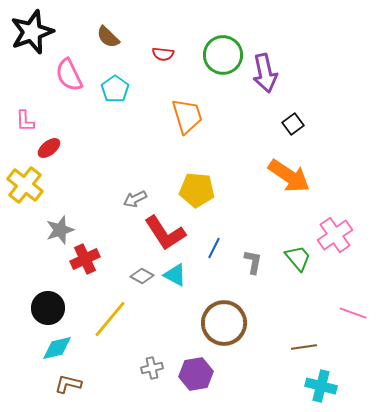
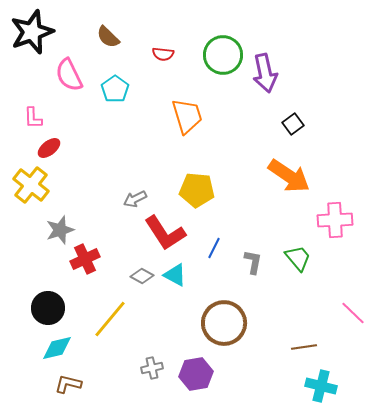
pink L-shape: moved 8 px right, 3 px up
yellow cross: moved 6 px right
pink cross: moved 15 px up; rotated 32 degrees clockwise
pink line: rotated 24 degrees clockwise
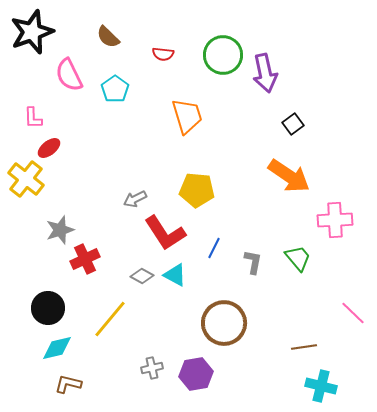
yellow cross: moved 5 px left, 6 px up
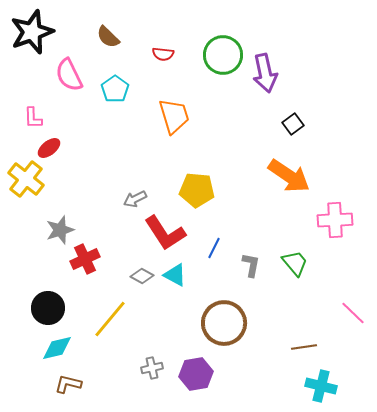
orange trapezoid: moved 13 px left
green trapezoid: moved 3 px left, 5 px down
gray L-shape: moved 2 px left, 3 px down
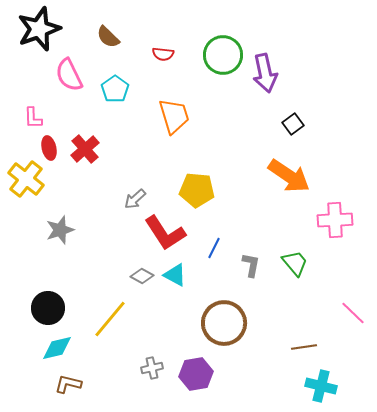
black star: moved 7 px right, 3 px up
red ellipse: rotated 65 degrees counterclockwise
gray arrow: rotated 15 degrees counterclockwise
red cross: moved 110 px up; rotated 16 degrees counterclockwise
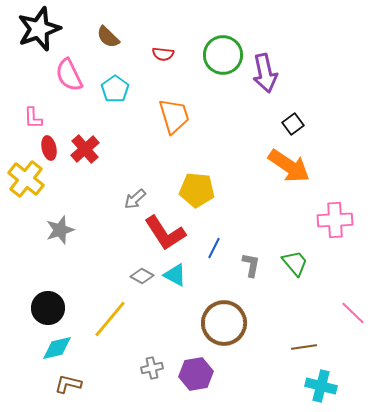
orange arrow: moved 10 px up
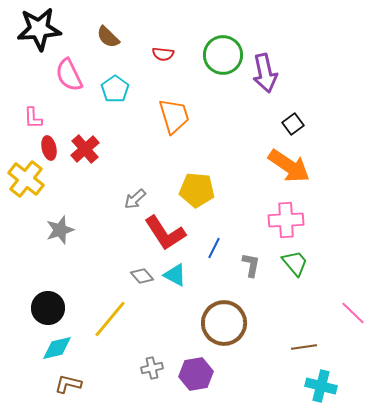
black star: rotated 15 degrees clockwise
pink cross: moved 49 px left
gray diamond: rotated 20 degrees clockwise
